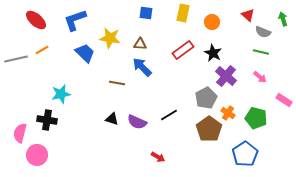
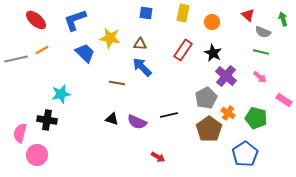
red rectangle: rotated 20 degrees counterclockwise
black line: rotated 18 degrees clockwise
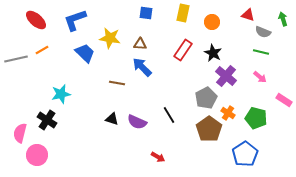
red triangle: rotated 24 degrees counterclockwise
black line: rotated 72 degrees clockwise
black cross: rotated 24 degrees clockwise
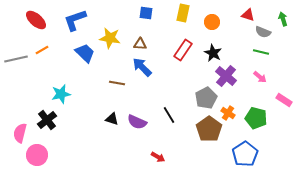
black cross: rotated 18 degrees clockwise
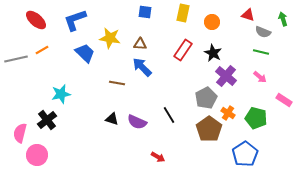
blue square: moved 1 px left, 1 px up
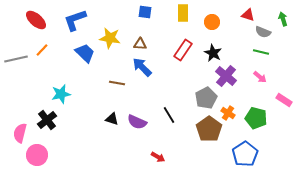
yellow rectangle: rotated 12 degrees counterclockwise
orange line: rotated 16 degrees counterclockwise
